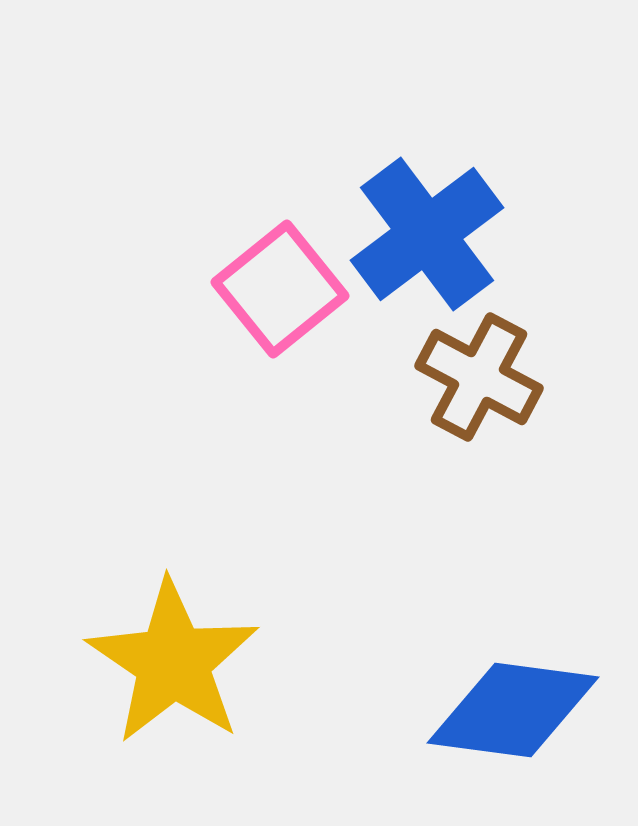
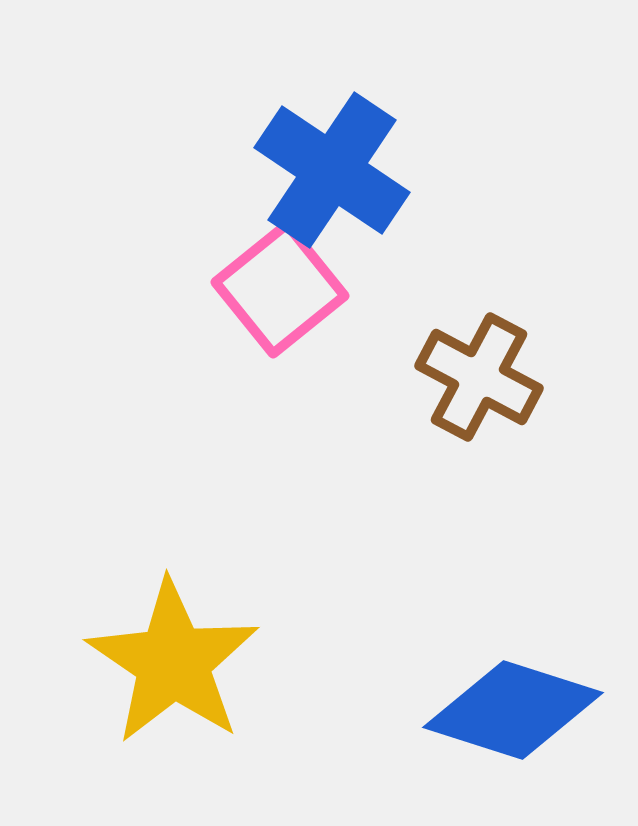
blue cross: moved 95 px left, 64 px up; rotated 19 degrees counterclockwise
blue diamond: rotated 10 degrees clockwise
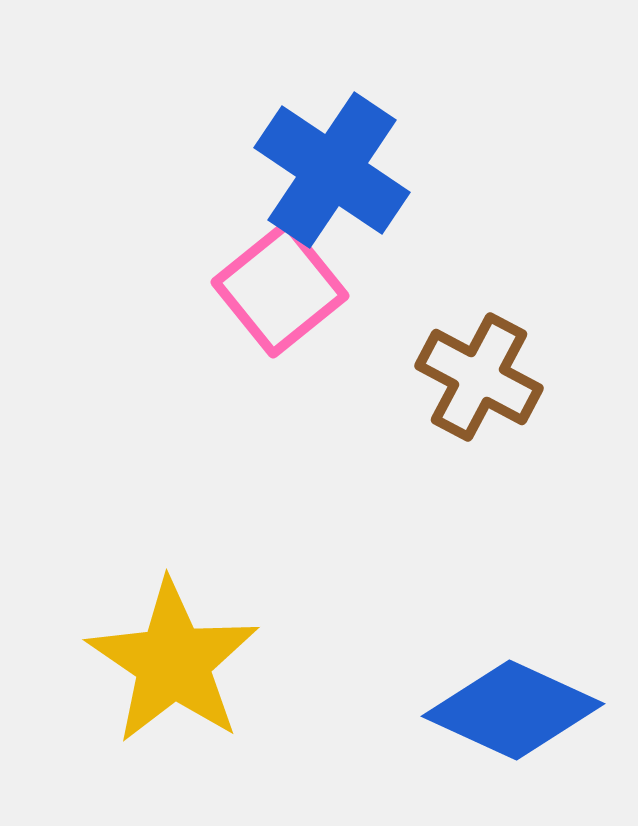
blue diamond: rotated 7 degrees clockwise
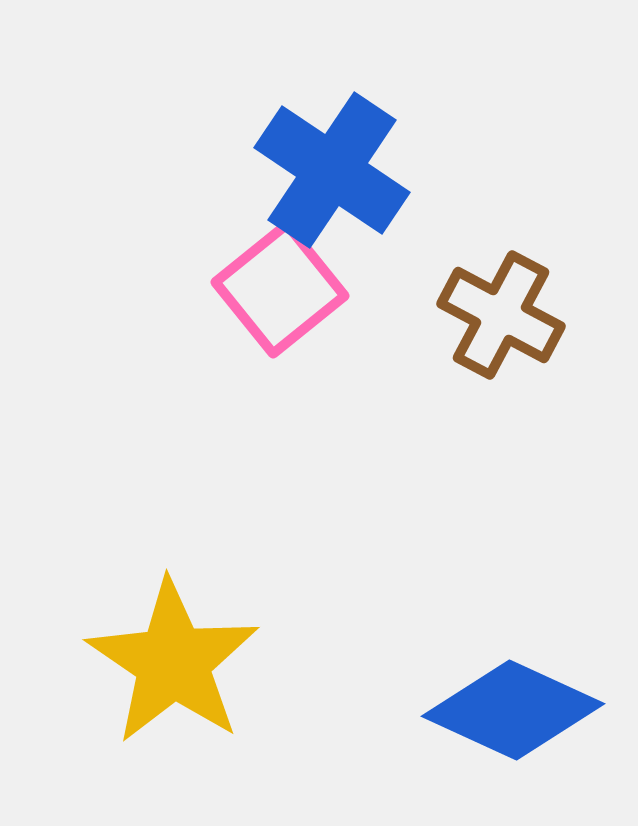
brown cross: moved 22 px right, 62 px up
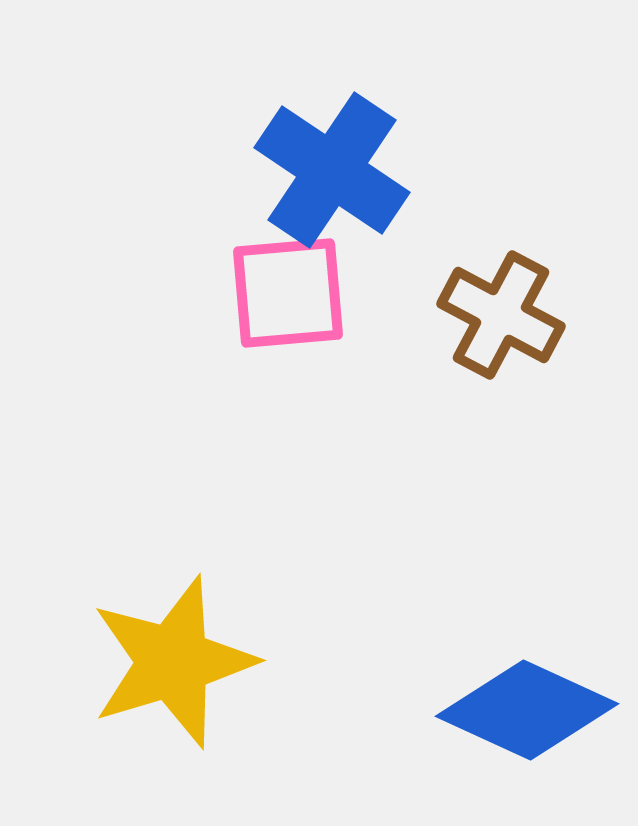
pink square: moved 8 px right, 4 px down; rotated 34 degrees clockwise
yellow star: rotated 21 degrees clockwise
blue diamond: moved 14 px right
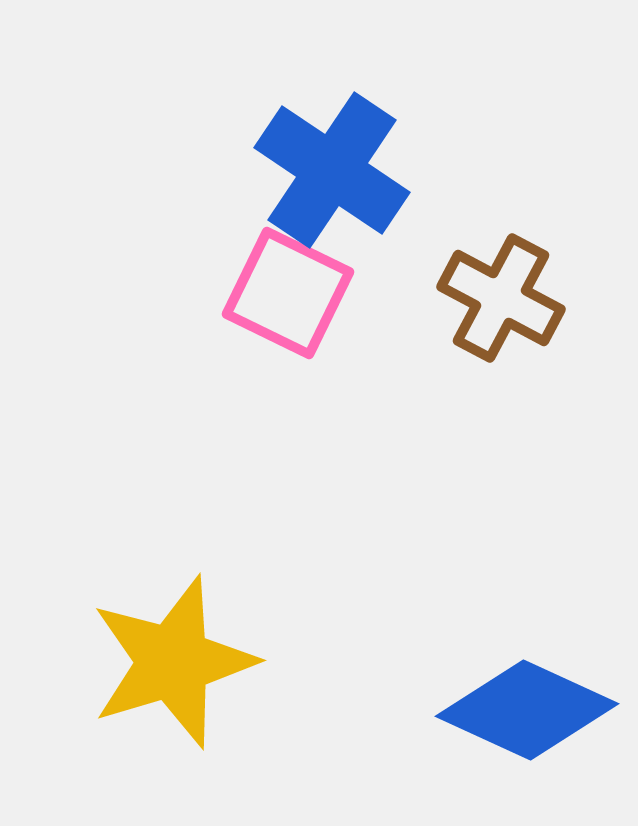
pink square: rotated 31 degrees clockwise
brown cross: moved 17 px up
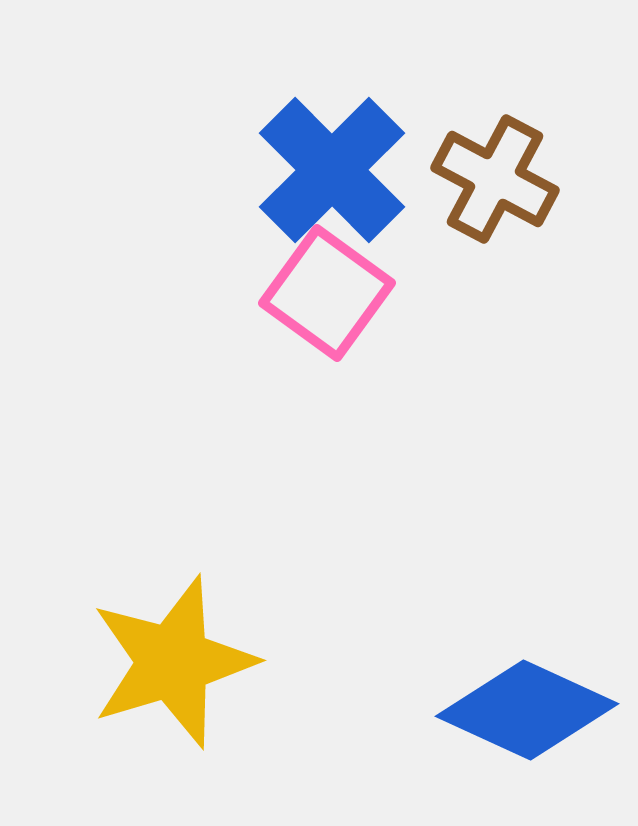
blue cross: rotated 11 degrees clockwise
pink square: moved 39 px right; rotated 10 degrees clockwise
brown cross: moved 6 px left, 119 px up
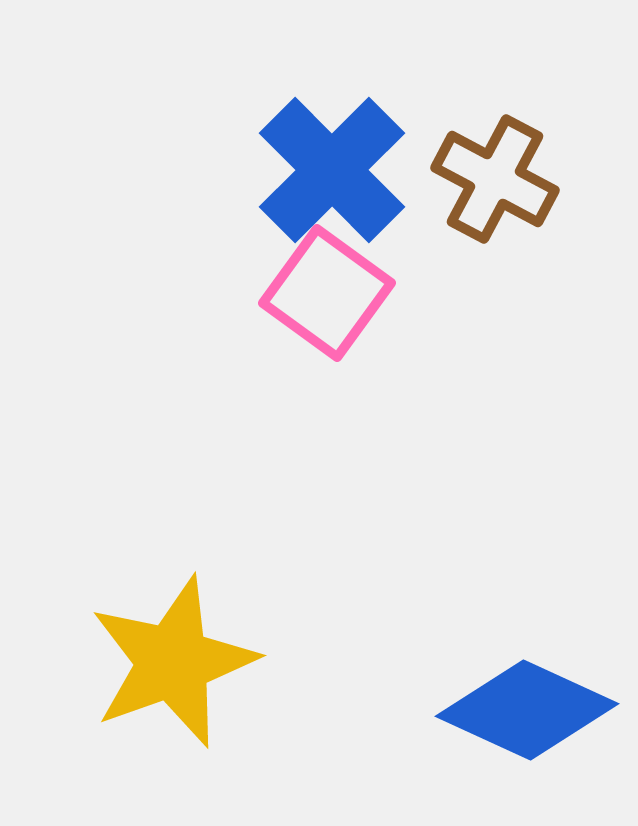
yellow star: rotated 3 degrees counterclockwise
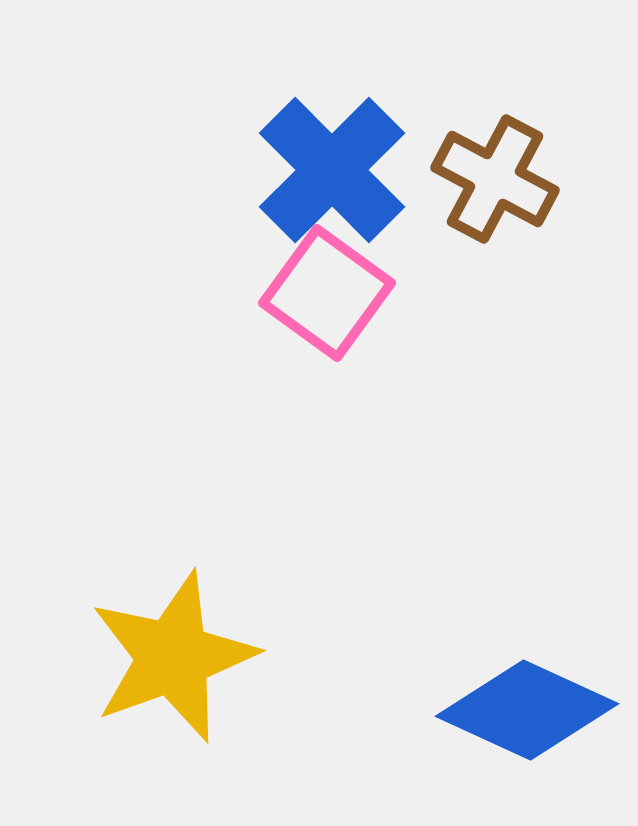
yellow star: moved 5 px up
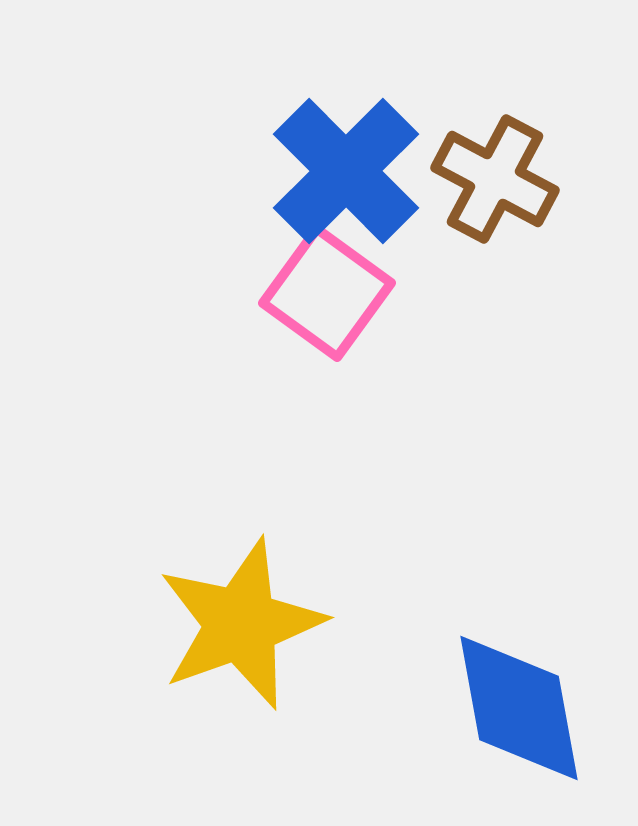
blue cross: moved 14 px right, 1 px down
yellow star: moved 68 px right, 33 px up
blue diamond: moved 8 px left, 2 px up; rotated 55 degrees clockwise
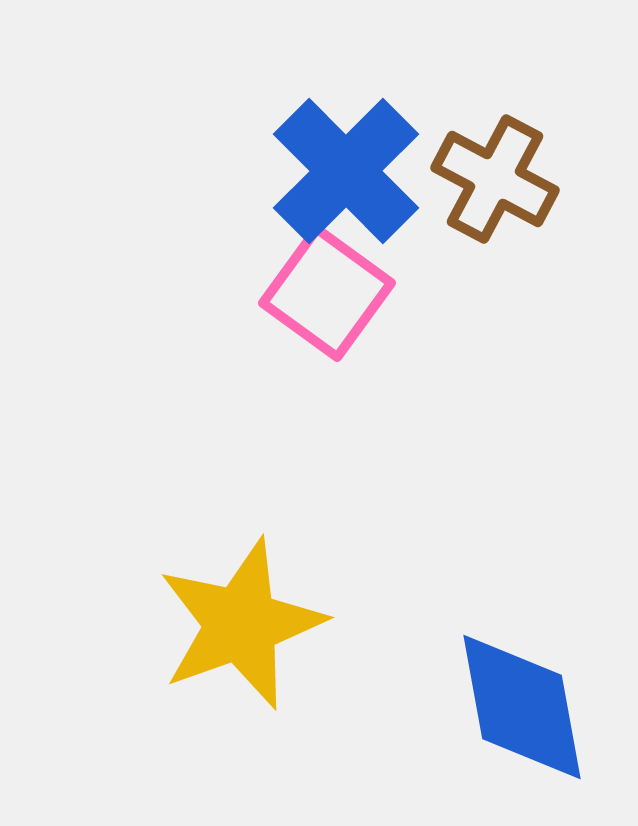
blue diamond: moved 3 px right, 1 px up
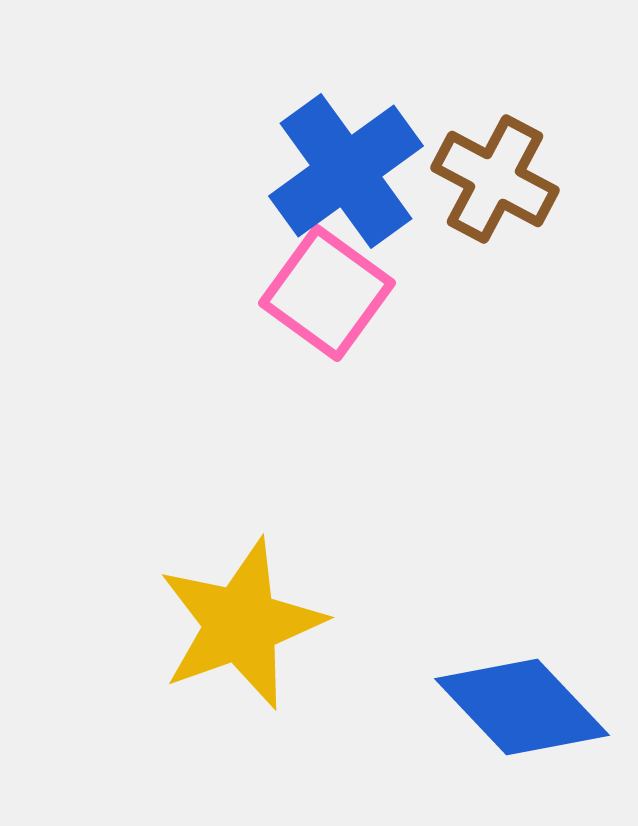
blue cross: rotated 9 degrees clockwise
blue diamond: rotated 33 degrees counterclockwise
